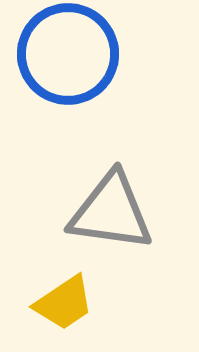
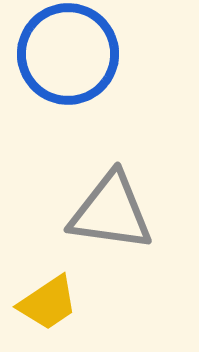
yellow trapezoid: moved 16 px left
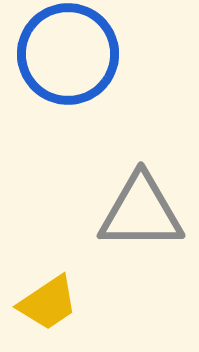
gray triangle: moved 30 px right; rotated 8 degrees counterclockwise
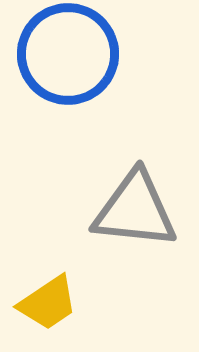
gray triangle: moved 6 px left, 2 px up; rotated 6 degrees clockwise
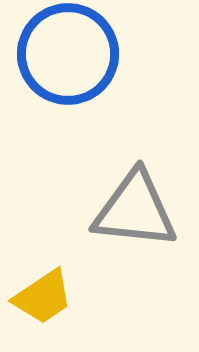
yellow trapezoid: moved 5 px left, 6 px up
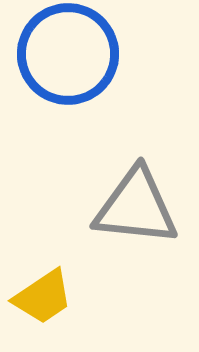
gray triangle: moved 1 px right, 3 px up
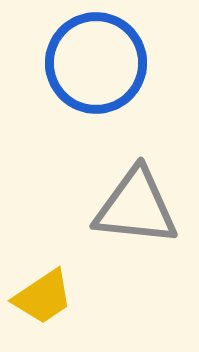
blue circle: moved 28 px right, 9 px down
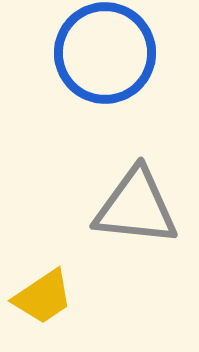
blue circle: moved 9 px right, 10 px up
